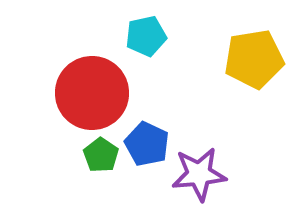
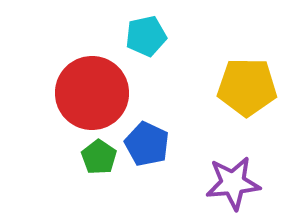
yellow pentagon: moved 7 px left, 28 px down; rotated 10 degrees clockwise
green pentagon: moved 2 px left, 2 px down
purple star: moved 34 px right, 9 px down
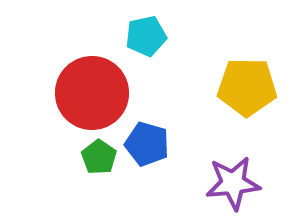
blue pentagon: rotated 9 degrees counterclockwise
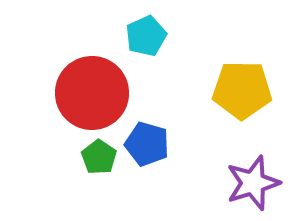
cyan pentagon: rotated 12 degrees counterclockwise
yellow pentagon: moved 5 px left, 3 px down
purple star: moved 20 px right; rotated 12 degrees counterclockwise
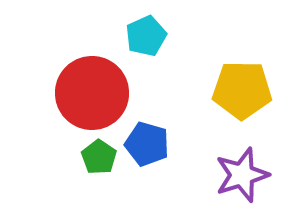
purple star: moved 11 px left, 8 px up
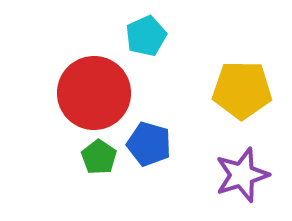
red circle: moved 2 px right
blue pentagon: moved 2 px right
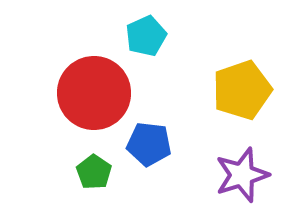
yellow pentagon: rotated 20 degrees counterclockwise
blue pentagon: rotated 9 degrees counterclockwise
green pentagon: moved 5 px left, 15 px down
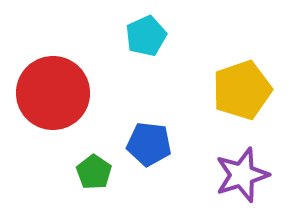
red circle: moved 41 px left
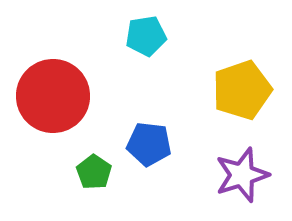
cyan pentagon: rotated 15 degrees clockwise
red circle: moved 3 px down
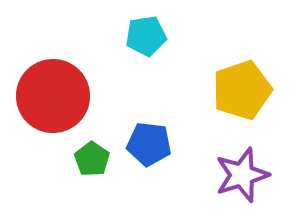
green pentagon: moved 2 px left, 13 px up
